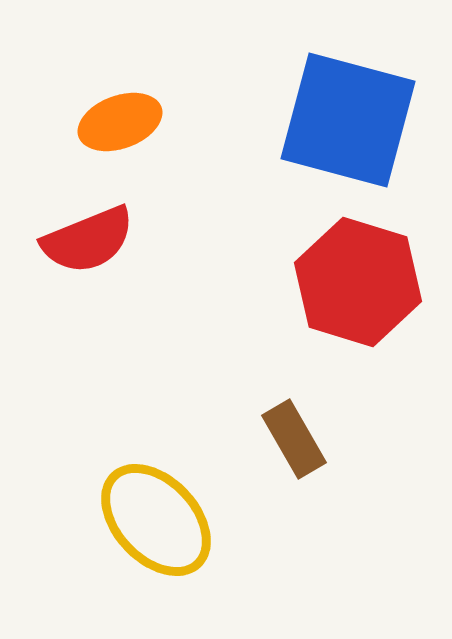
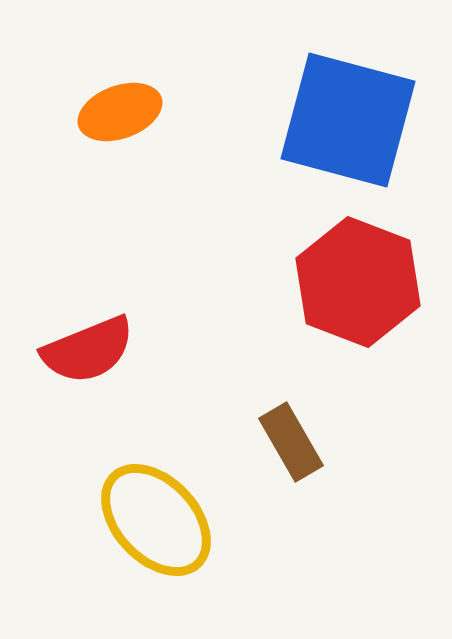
orange ellipse: moved 10 px up
red semicircle: moved 110 px down
red hexagon: rotated 4 degrees clockwise
brown rectangle: moved 3 px left, 3 px down
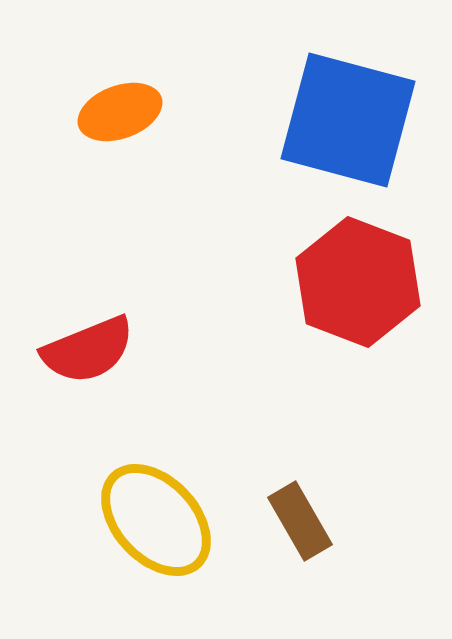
brown rectangle: moved 9 px right, 79 px down
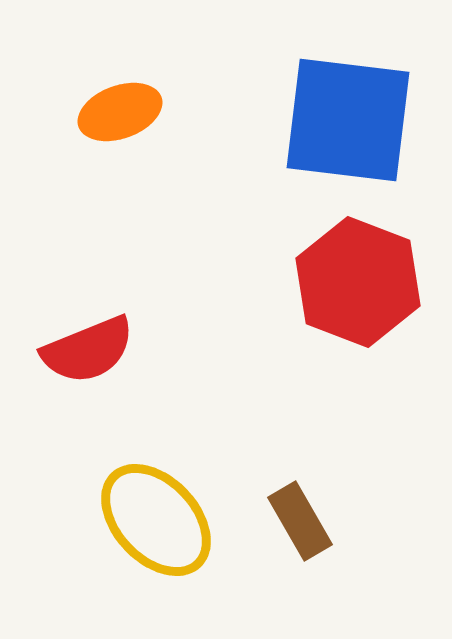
blue square: rotated 8 degrees counterclockwise
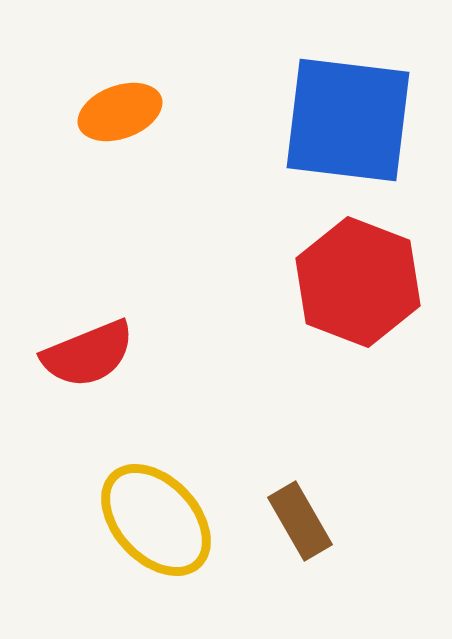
red semicircle: moved 4 px down
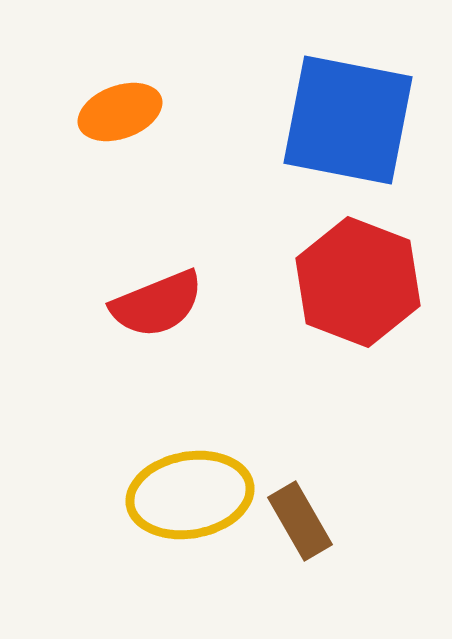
blue square: rotated 4 degrees clockwise
red semicircle: moved 69 px right, 50 px up
yellow ellipse: moved 34 px right, 25 px up; rotated 57 degrees counterclockwise
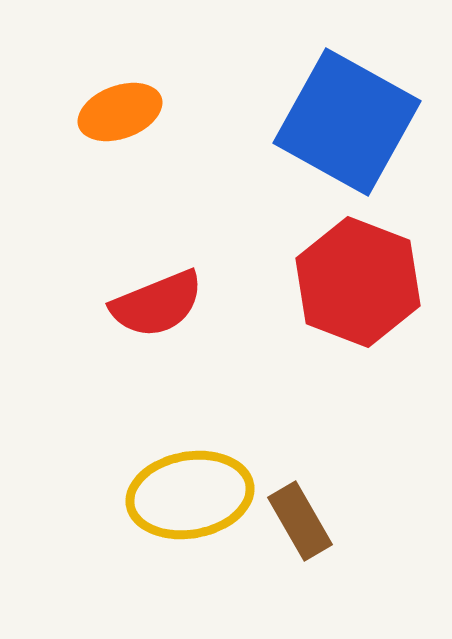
blue square: moved 1 px left, 2 px down; rotated 18 degrees clockwise
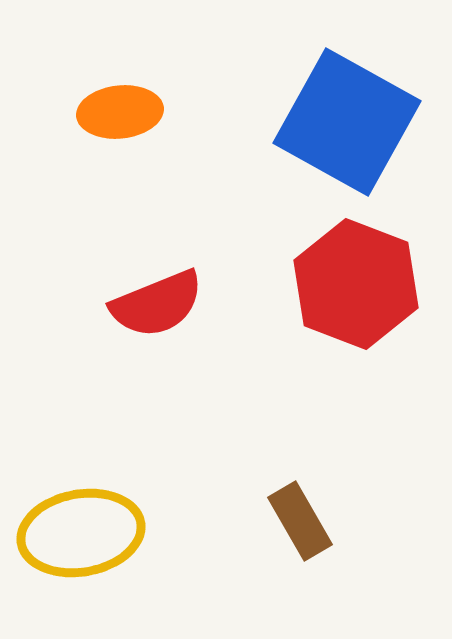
orange ellipse: rotated 14 degrees clockwise
red hexagon: moved 2 px left, 2 px down
yellow ellipse: moved 109 px left, 38 px down
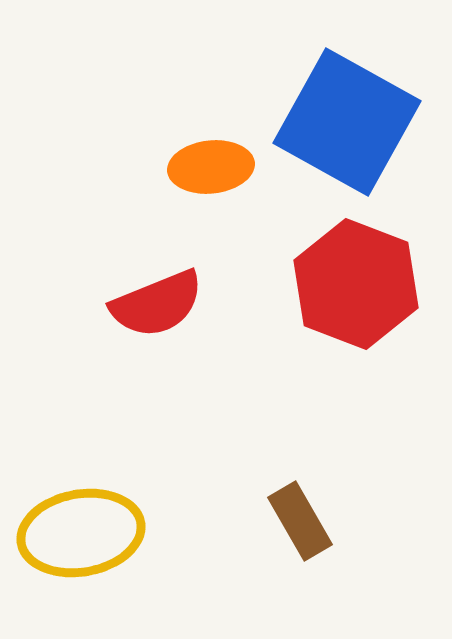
orange ellipse: moved 91 px right, 55 px down
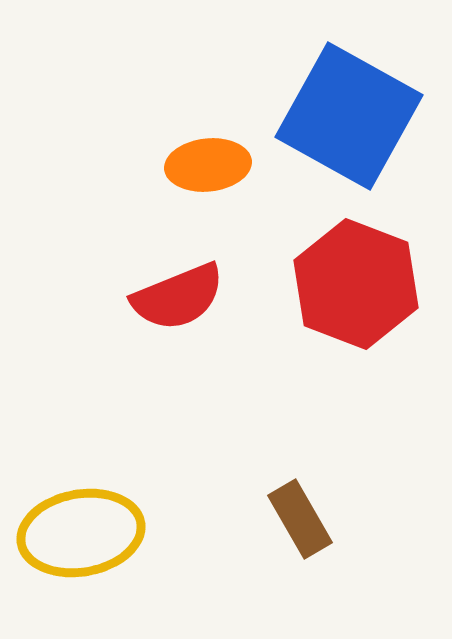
blue square: moved 2 px right, 6 px up
orange ellipse: moved 3 px left, 2 px up
red semicircle: moved 21 px right, 7 px up
brown rectangle: moved 2 px up
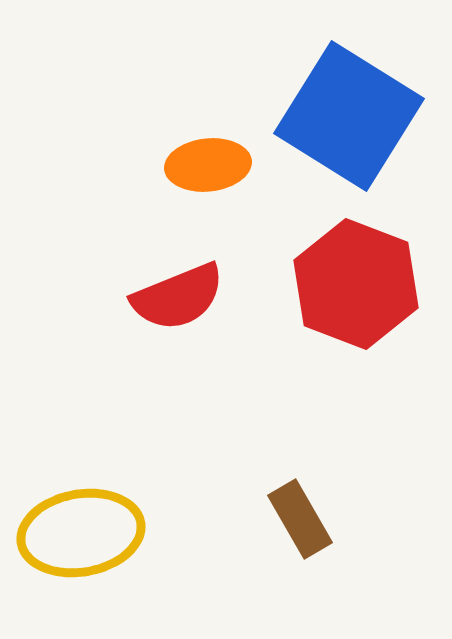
blue square: rotated 3 degrees clockwise
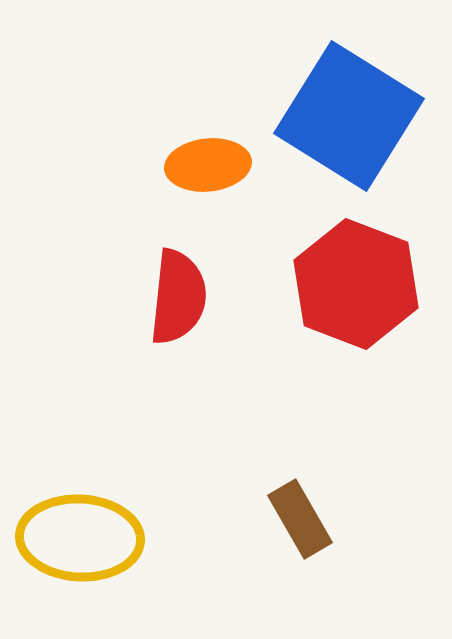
red semicircle: rotated 62 degrees counterclockwise
yellow ellipse: moved 1 px left, 5 px down; rotated 13 degrees clockwise
